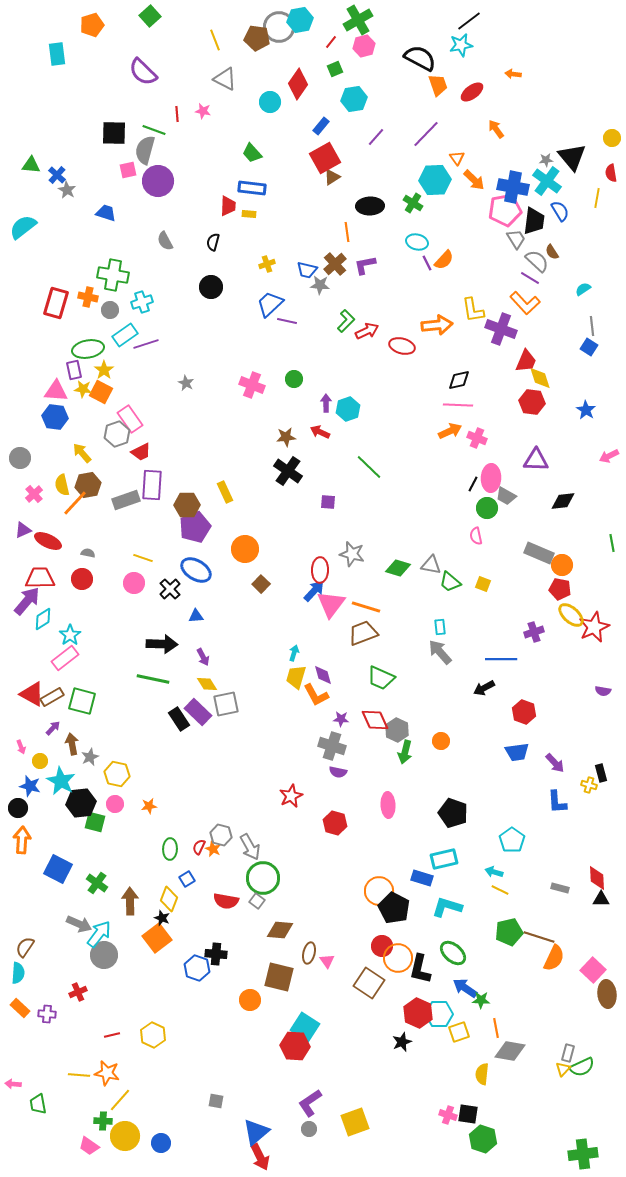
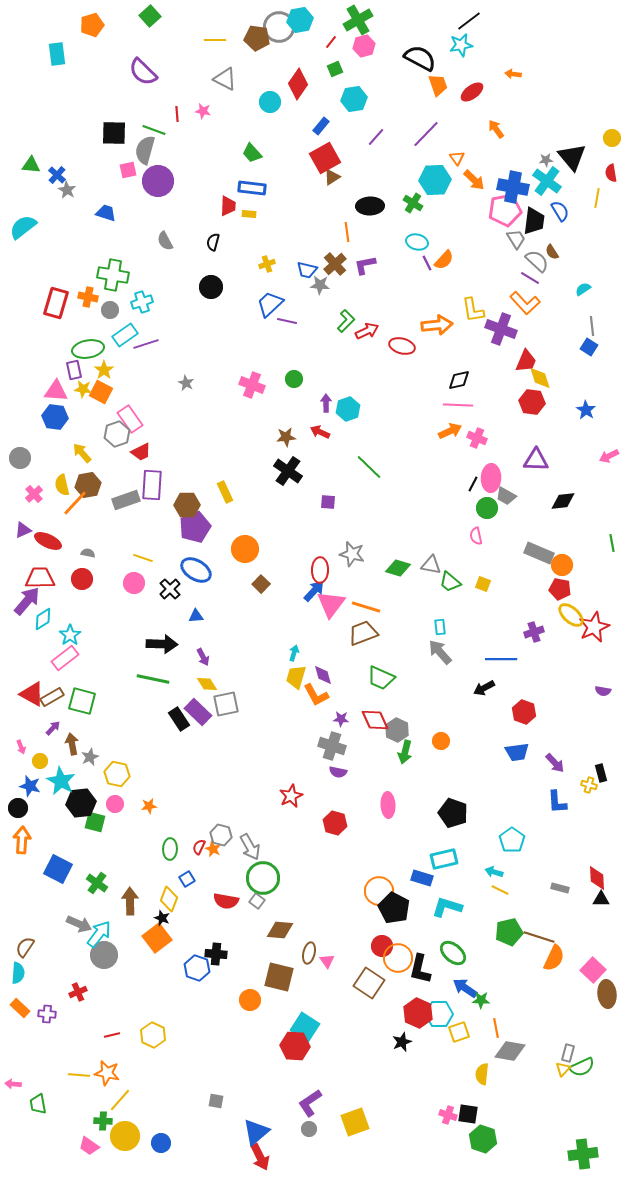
yellow line at (215, 40): rotated 70 degrees counterclockwise
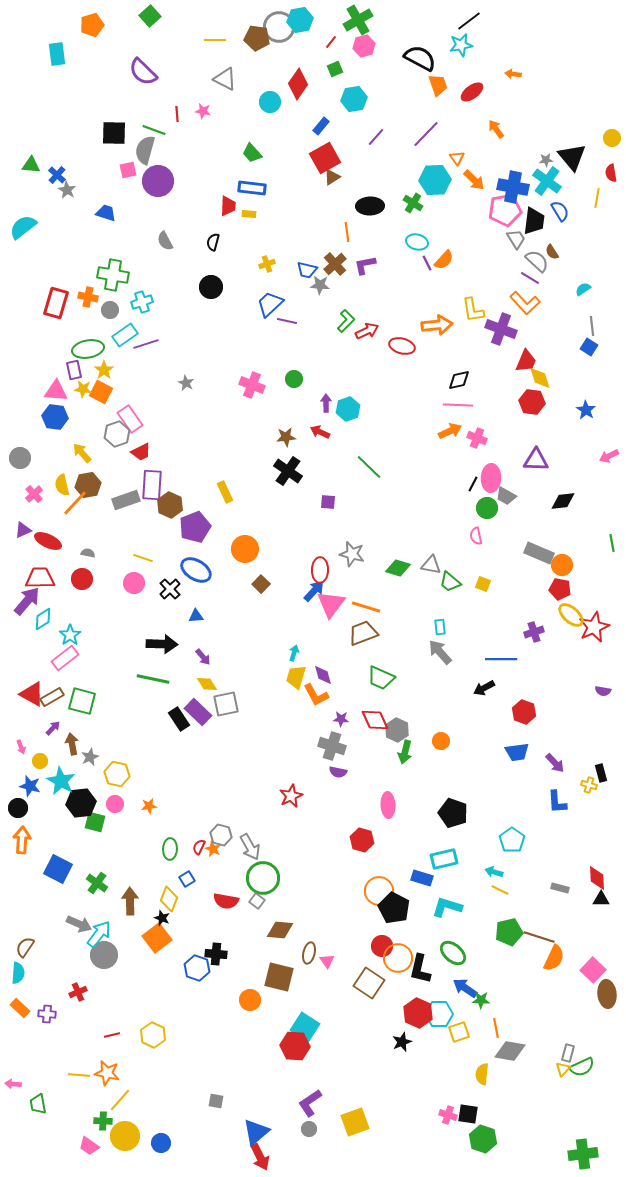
brown hexagon at (187, 505): moved 17 px left; rotated 25 degrees clockwise
purple arrow at (203, 657): rotated 12 degrees counterclockwise
red hexagon at (335, 823): moved 27 px right, 17 px down
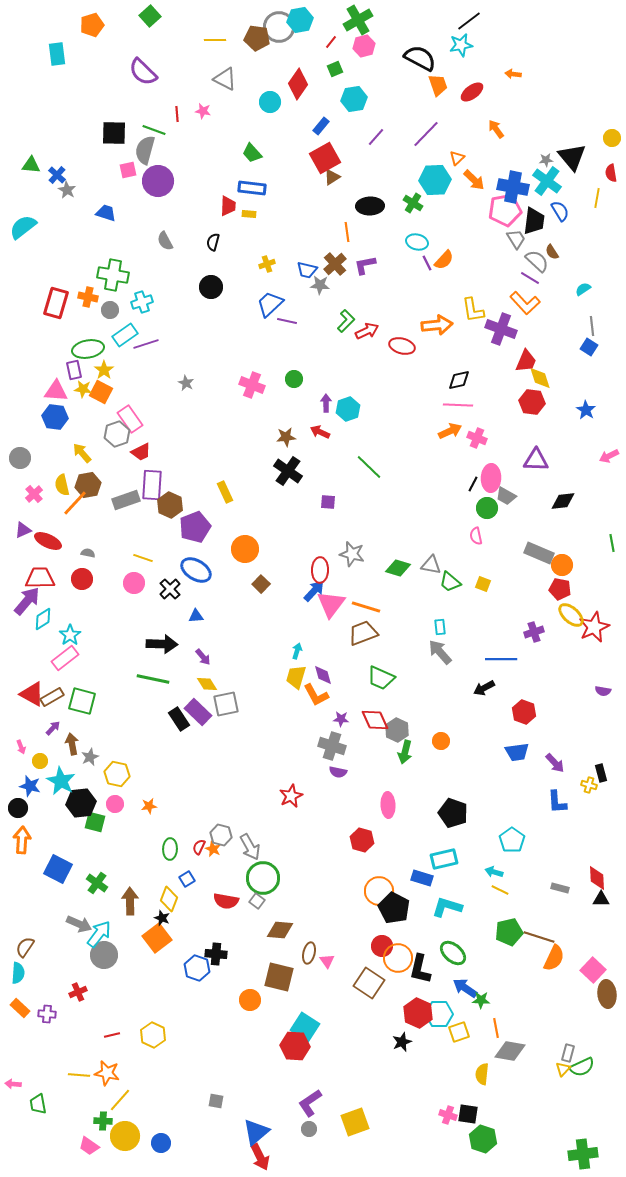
orange triangle at (457, 158): rotated 21 degrees clockwise
cyan arrow at (294, 653): moved 3 px right, 2 px up
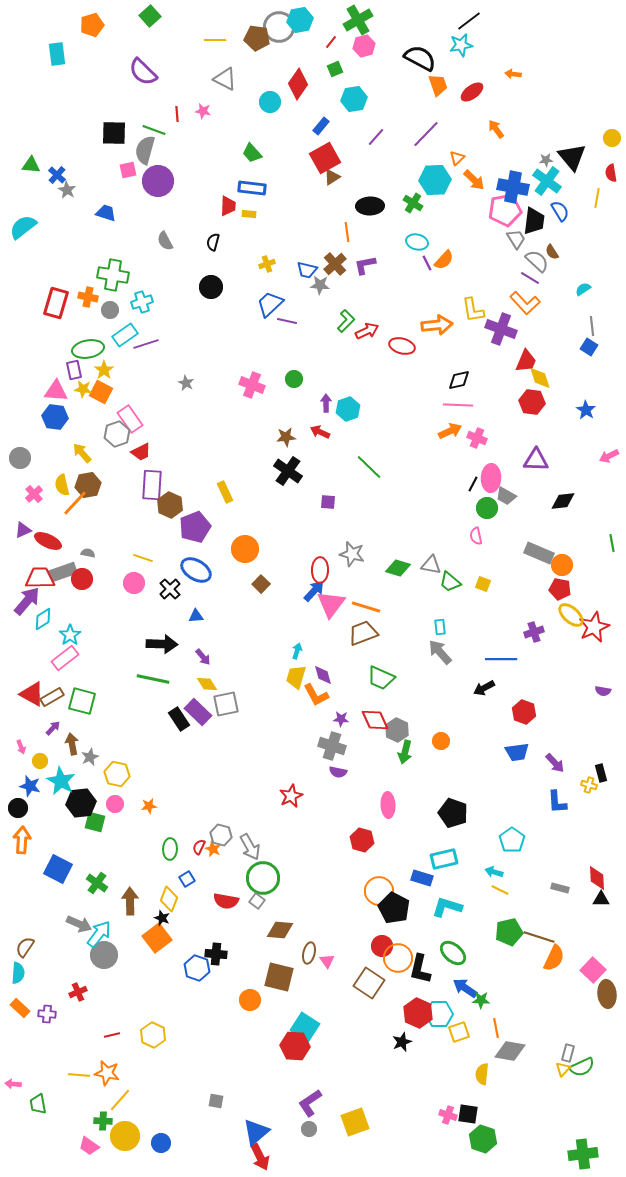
gray rectangle at (126, 500): moved 63 px left, 72 px down
